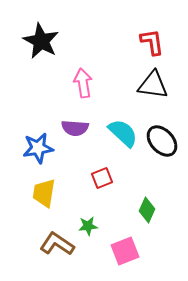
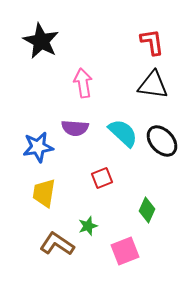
blue star: moved 1 px up
green star: rotated 12 degrees counterclockwise
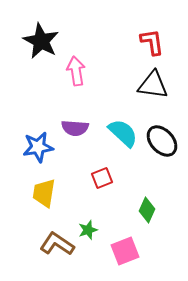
pink arrow: moved 7 px left, 12 px up
green star: moved 4 px down
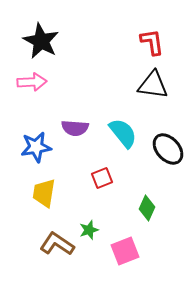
pink arrow: moved 44 px left, 11 px down; rotated 96 degrees clockwise
cyan semicircle: rotated 8 degrees clockwise
black ellipse: moved 6 px right, 8 px down
blue star: moved 2 px left
green diamond: moved 2 px up
green star: moved 1 px right
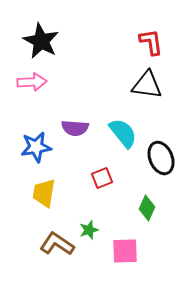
red L-shape: moved 1 px left
black triangle: moved 6 px left
black ellipse: moved 7 px left, 9 px down; rotated 20 degrees clockwise
pink square: rotated 20 degrees clockwise
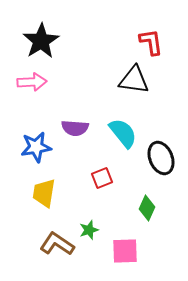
black star: rotated 12 degrees clockwise
black triangle: moved 13 px left, 5 px up
